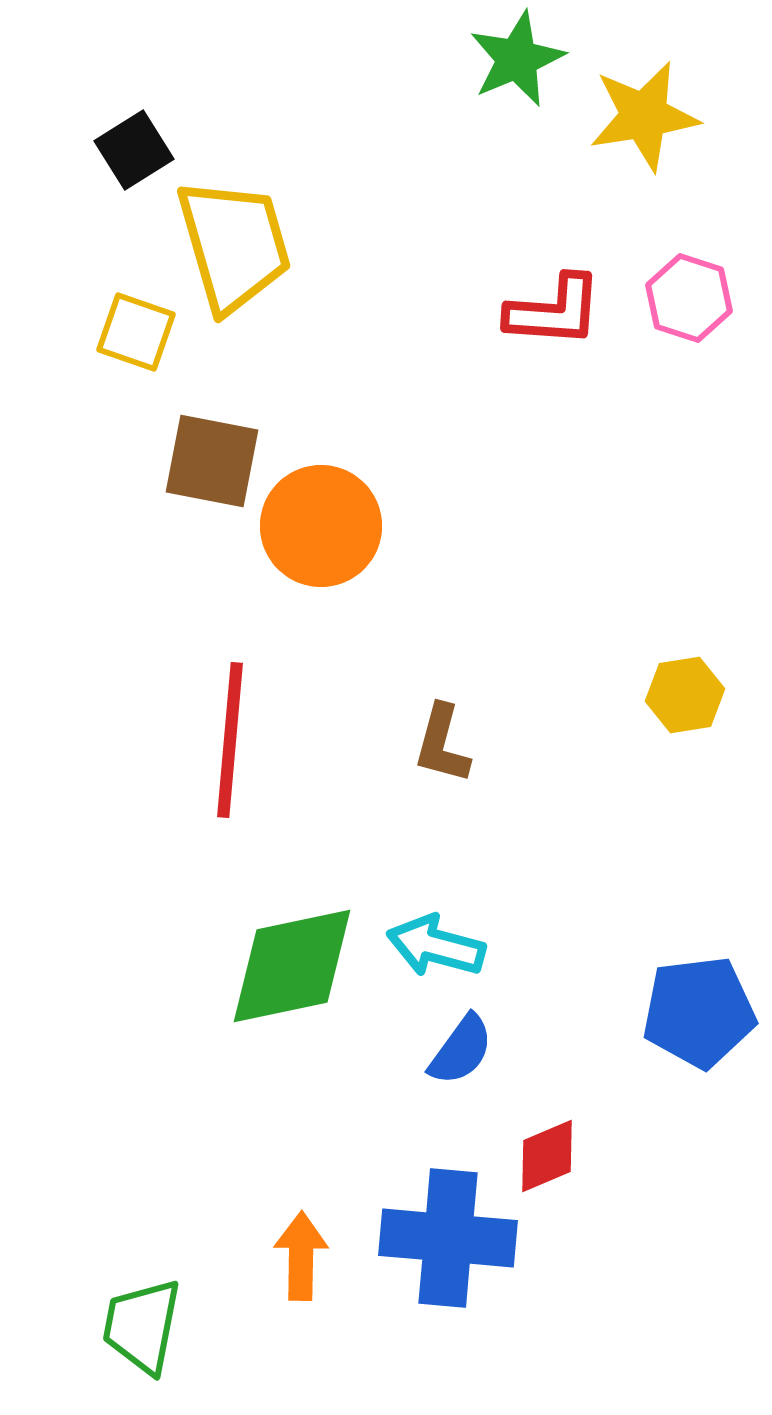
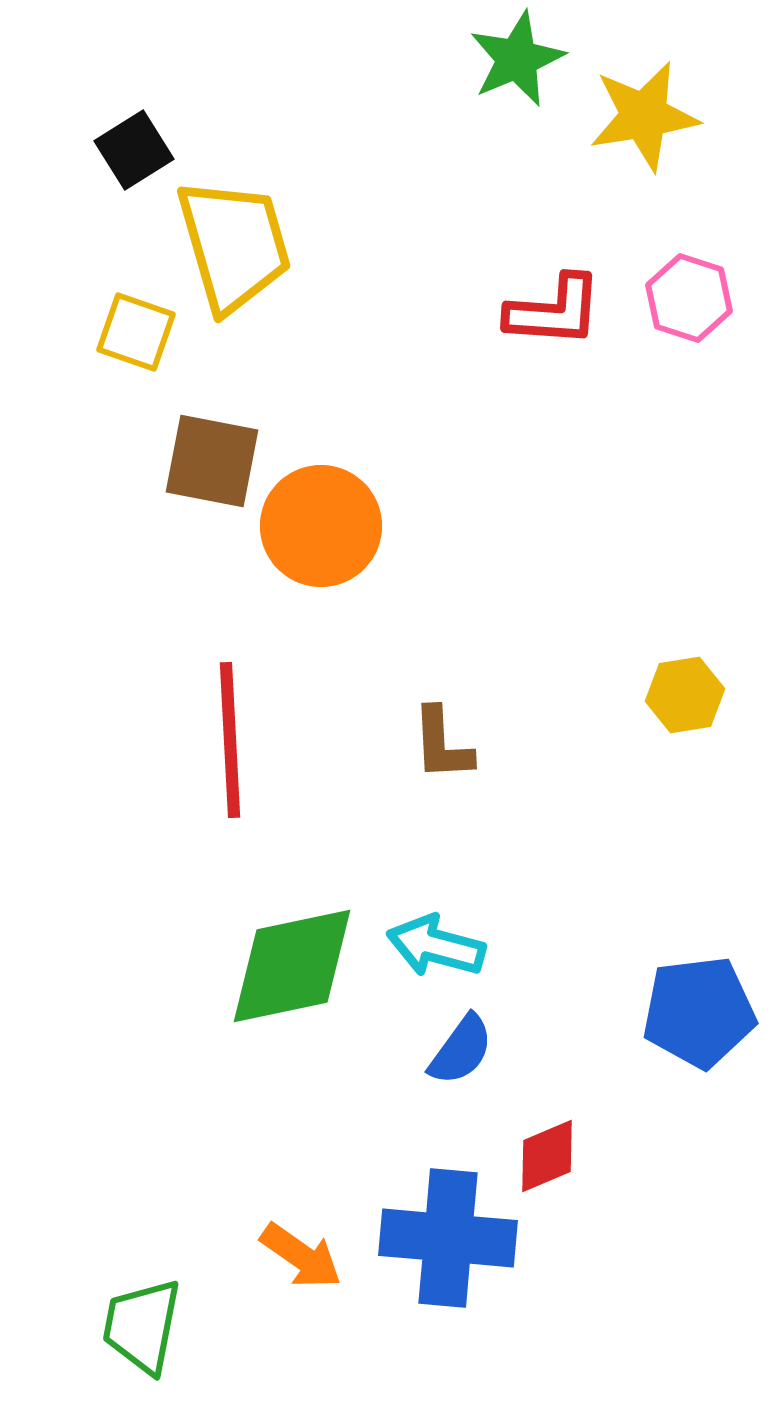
red line: rotated 8 degrees counterclockwise
brown L-shape: rotated 18 degrees counterclockwise
orange arrow: rotated 124 degrees clockwise
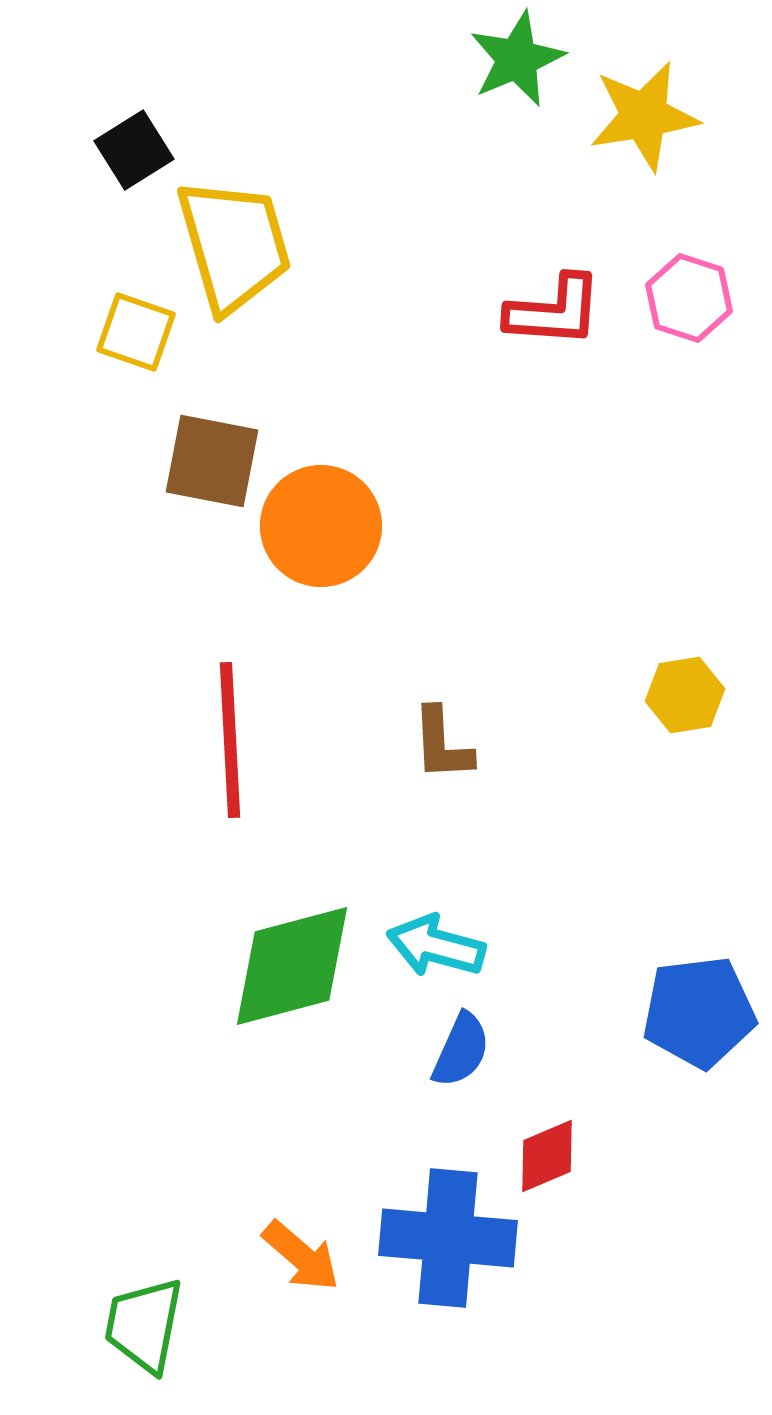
green diamond: rotated 3 degrees counterclockwise
blue semicircle: rotated 12 degrees counterclockwise
orange arrow: rotated 6 degrees clockwise
green trapezoid: moved 2 px right, 1 px up
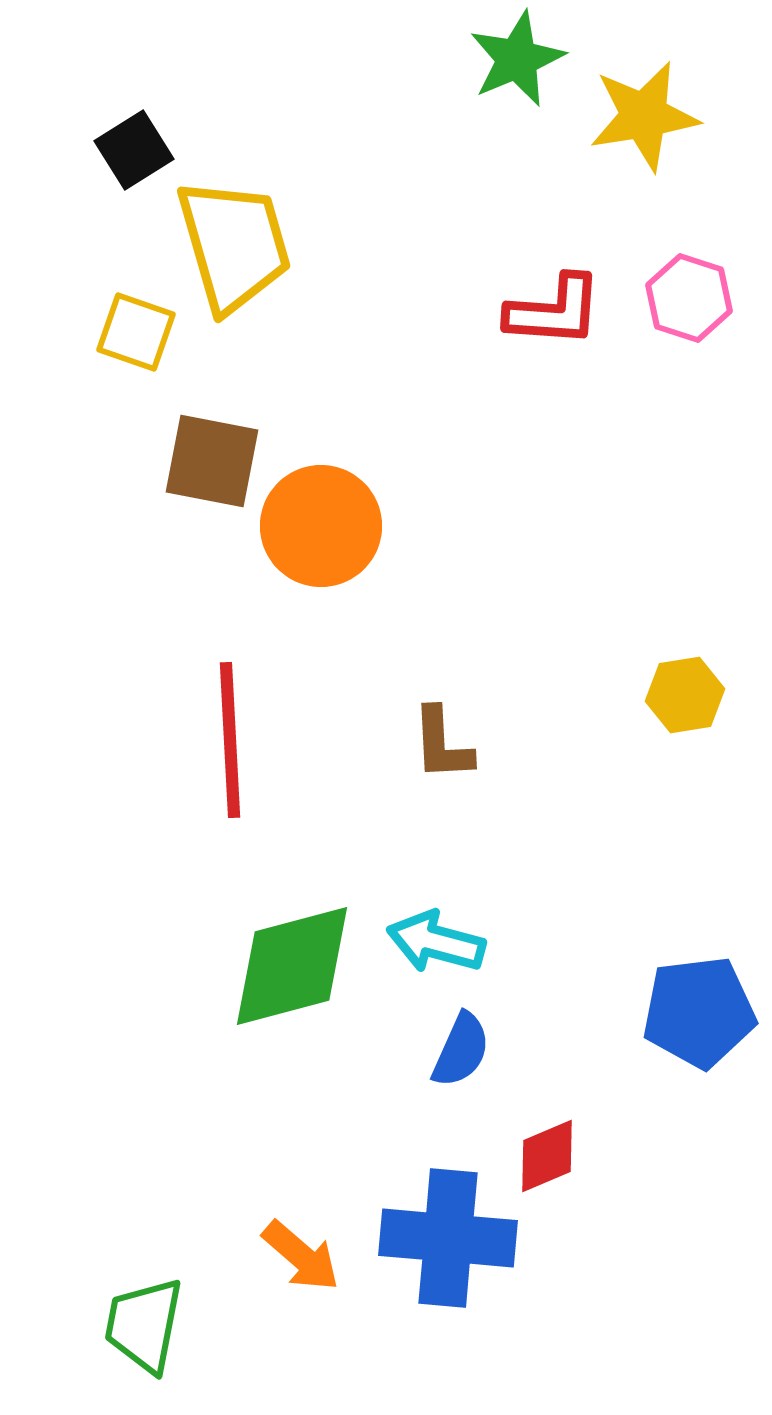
cyan arrow: moved 4 px up
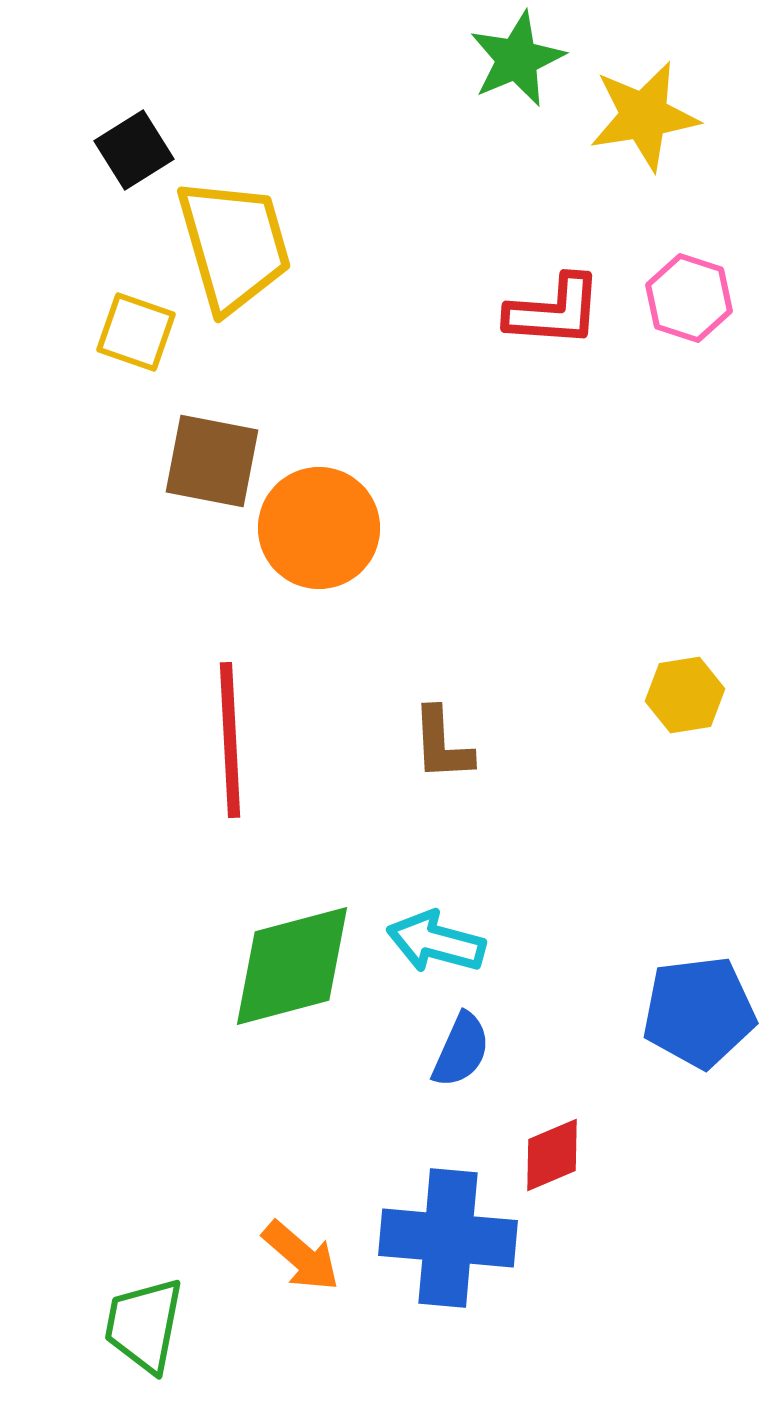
orange circle: moved 2 px left, 2 px down
red diamond: moved 5 px right, 1 px up
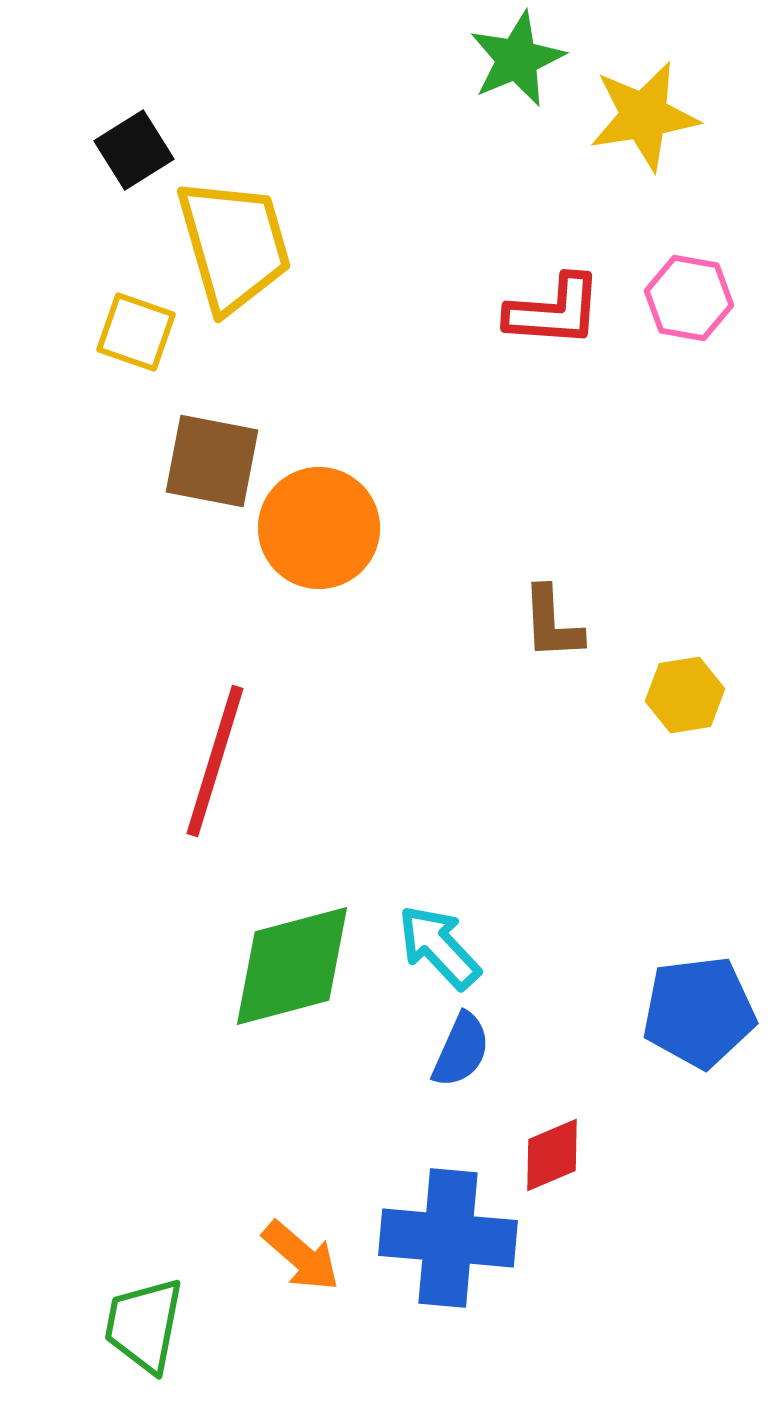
pink hexagon: rotated 8 degrees counterclockwise
red line: moved 15 px left, 21 px down; rotated 20 degrees clockwise
brown L-shape: moved 110 px right, 121 px up
cyan arrow: moved 3 px right, 5 px down; rotated 32 degrees clockwise
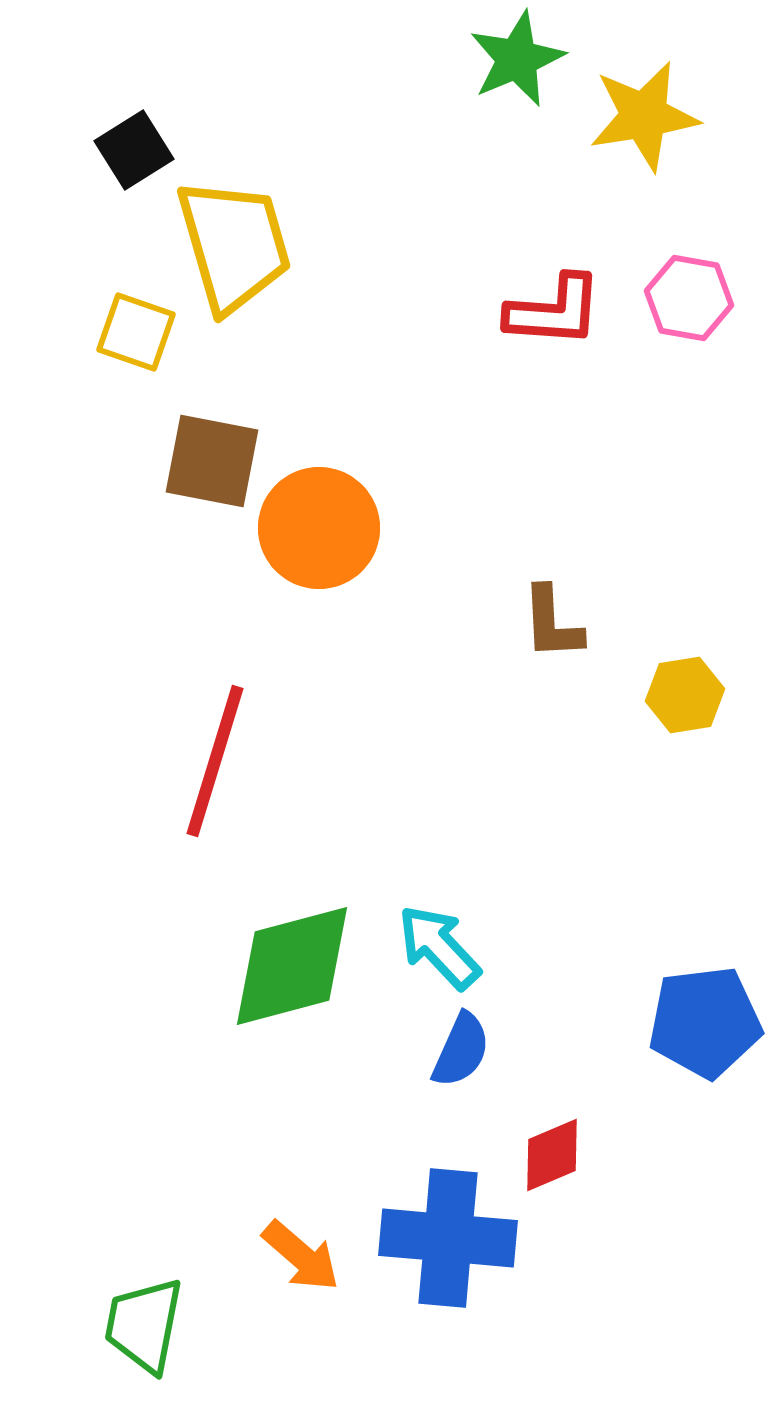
blue pentagon: moved 6 px right, 10 px down
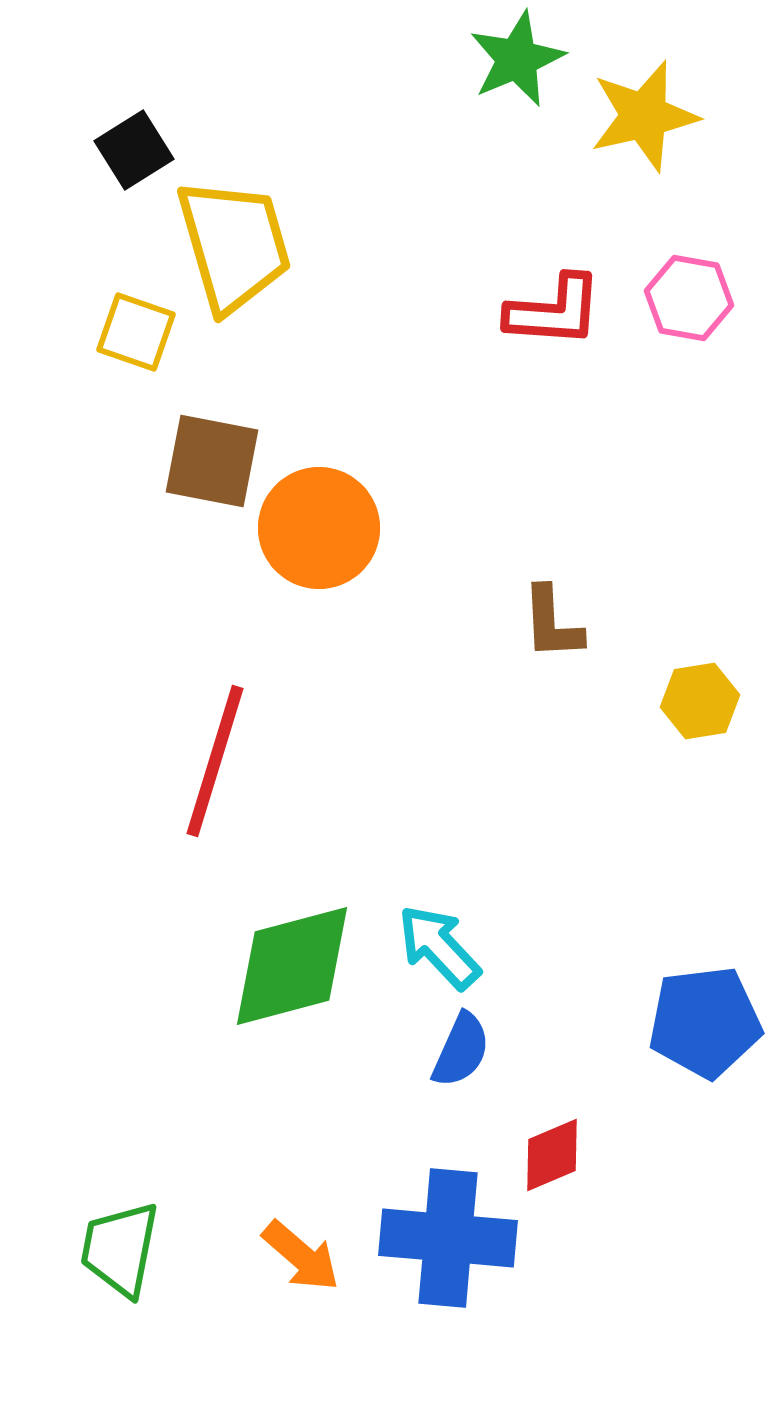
yellow star: rotated 4 degrees counterclockwise
yellow hexagon: moved 15 px right, 6 px down
green trapezoid: moved 24 px left, 76 px up
